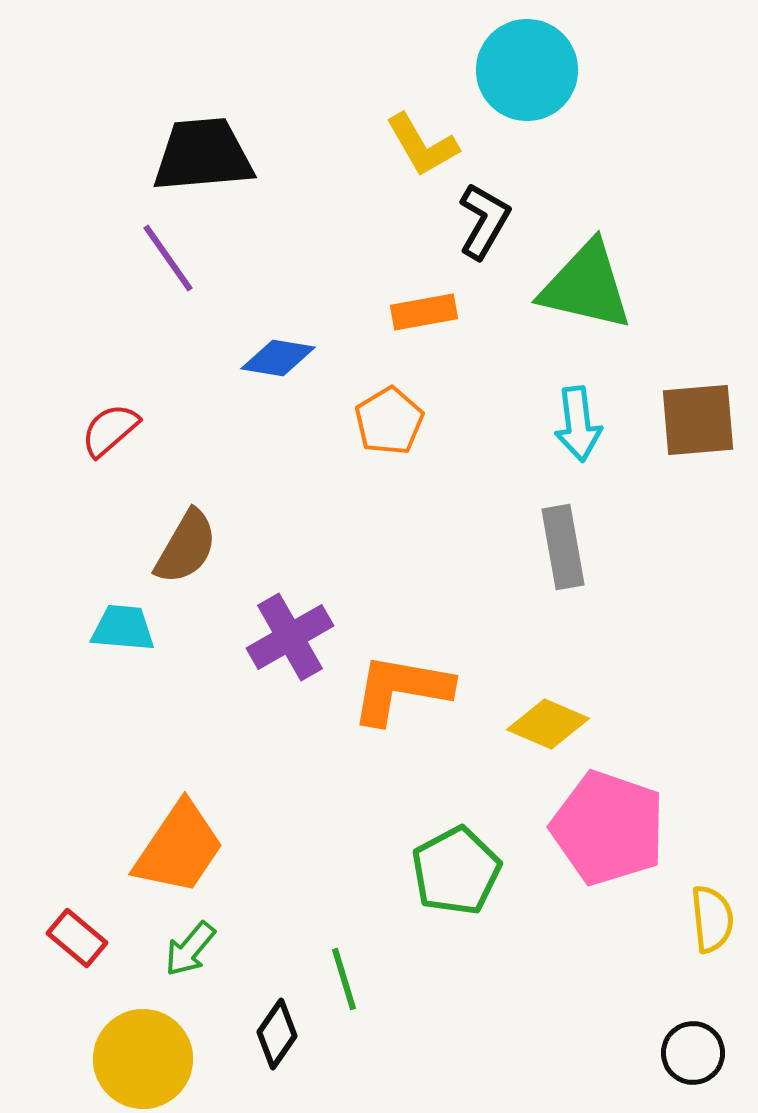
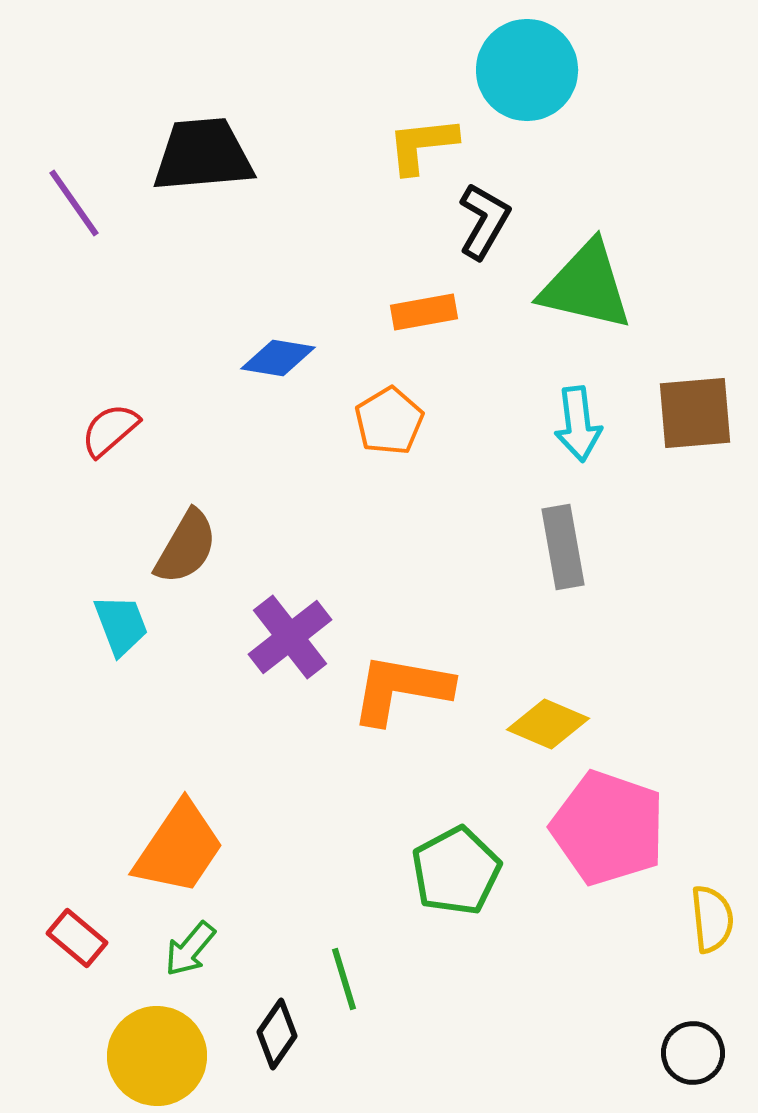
yellow L-shape: rotated 114 degrees clockwise
purple line: moved 94 px left, 55 px up
brown square: moved 3 px left, 7 px up
cyan trapezoid: moved 2 px left, 3 px up; rotated 64 degrees clockwise
purple cross: rotated 8 degrees counterclockwise
yellow circle: moved 14 px right, 3 px up
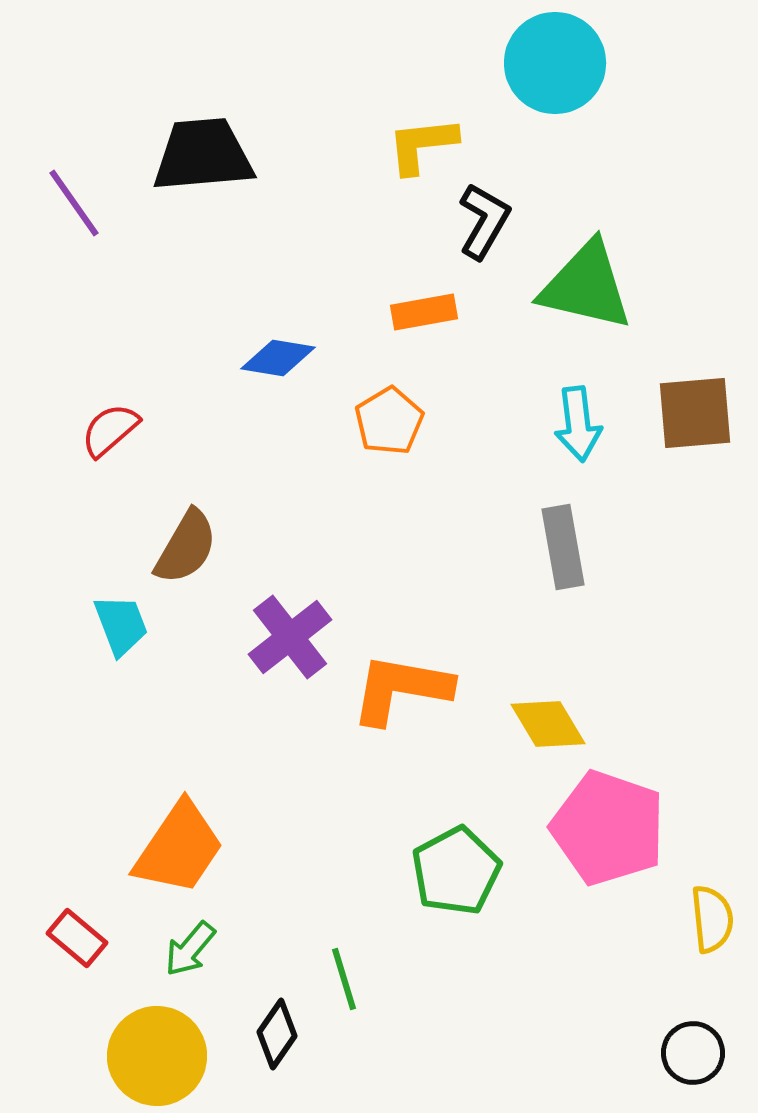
cyan circle: moved 28 px right, 7 px up
yellow diamond: rotated 36 degrees clockwise
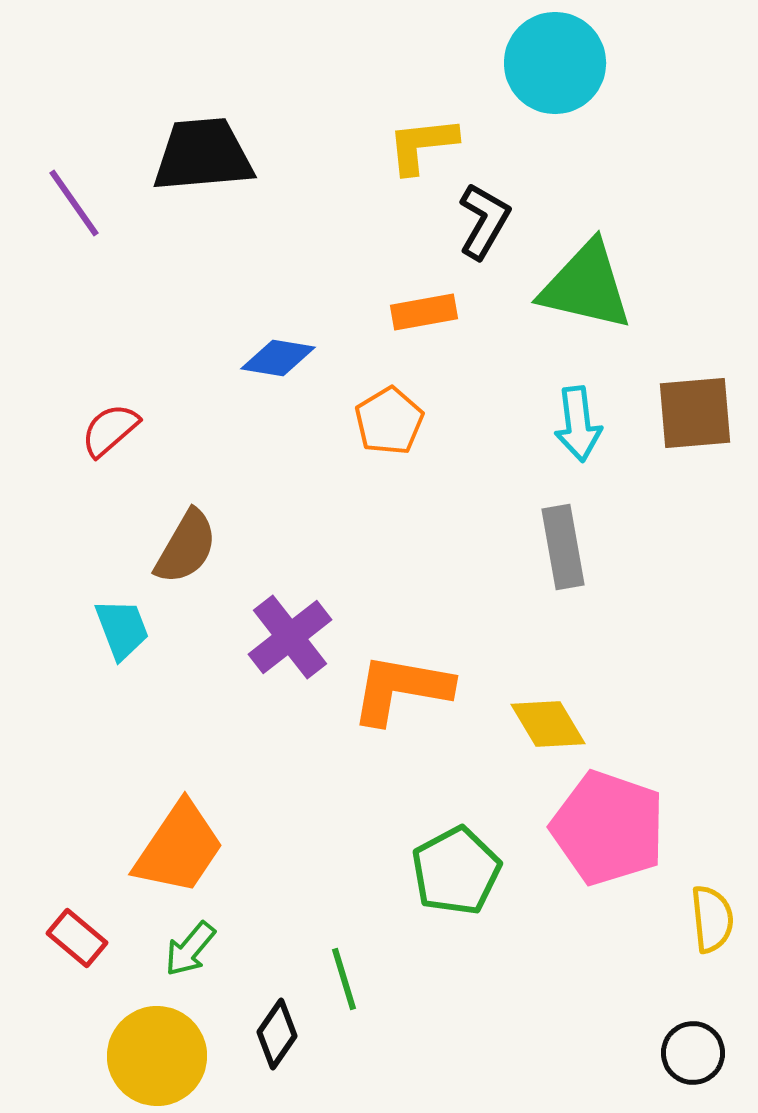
cyan trapezoid: moved 1 px right, 4 px down
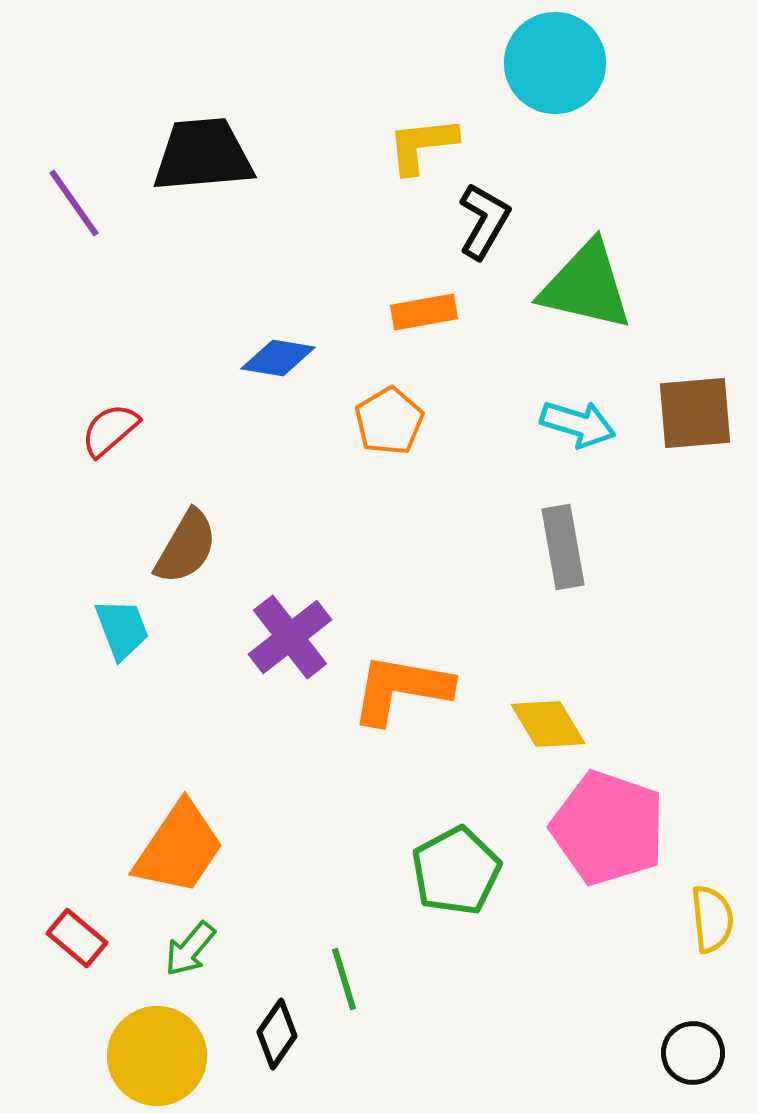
cyan arrow: rotated 66 degrees counterclockwise
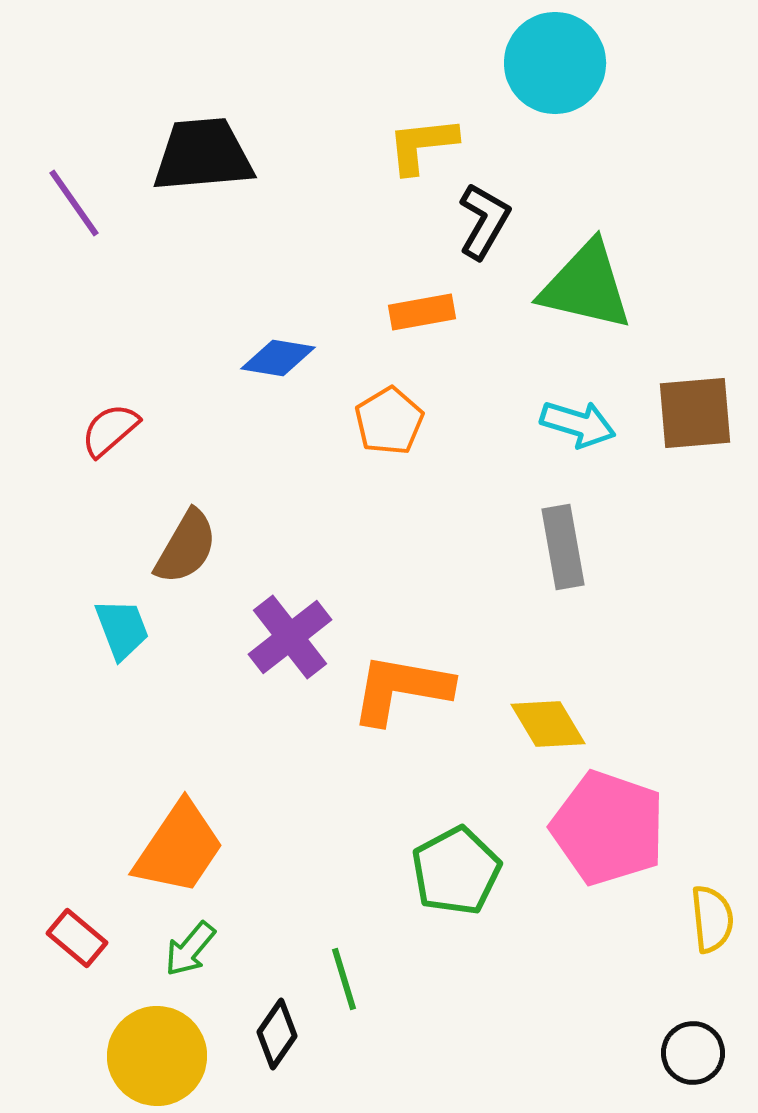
orange rectangle: moved 2 px left
